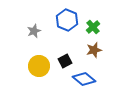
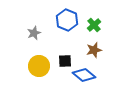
green cross: moved 1 px right, 2 px up
gray star: moved 2 px down
black square: rotated 24 degrees clockwise
blue diamond: moved 4 px up
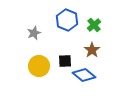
brown star: moved 2 px left; rotated 21 degrees counterclockwise
